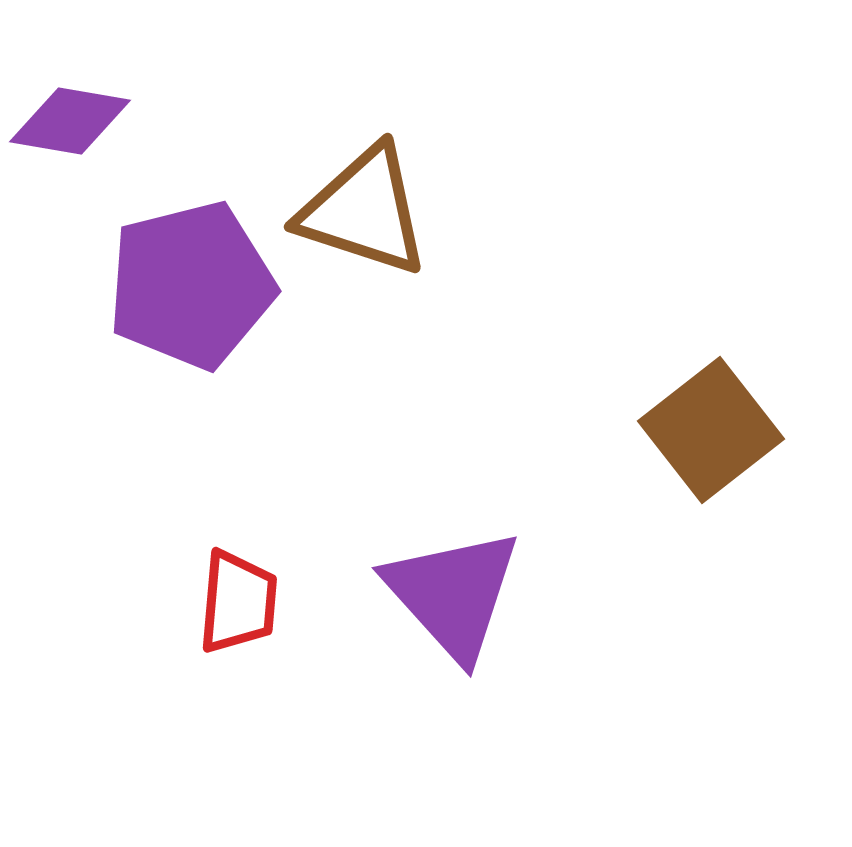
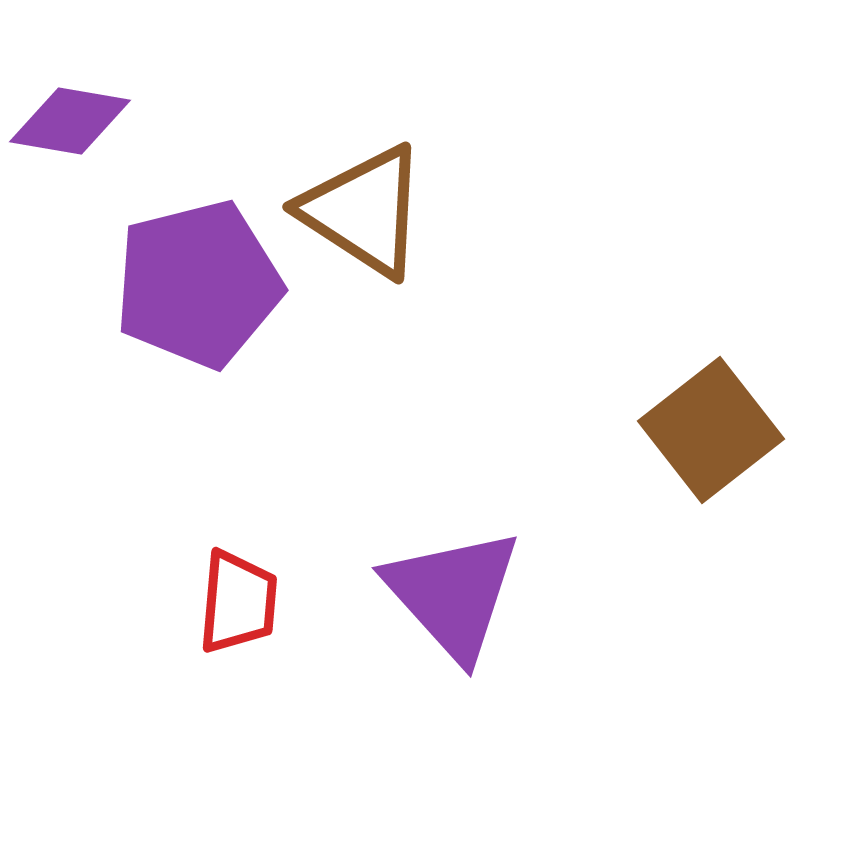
brown triangle: rotated 15 degrees clockwise
purple pentagon: moved 7 px right, 1 px up
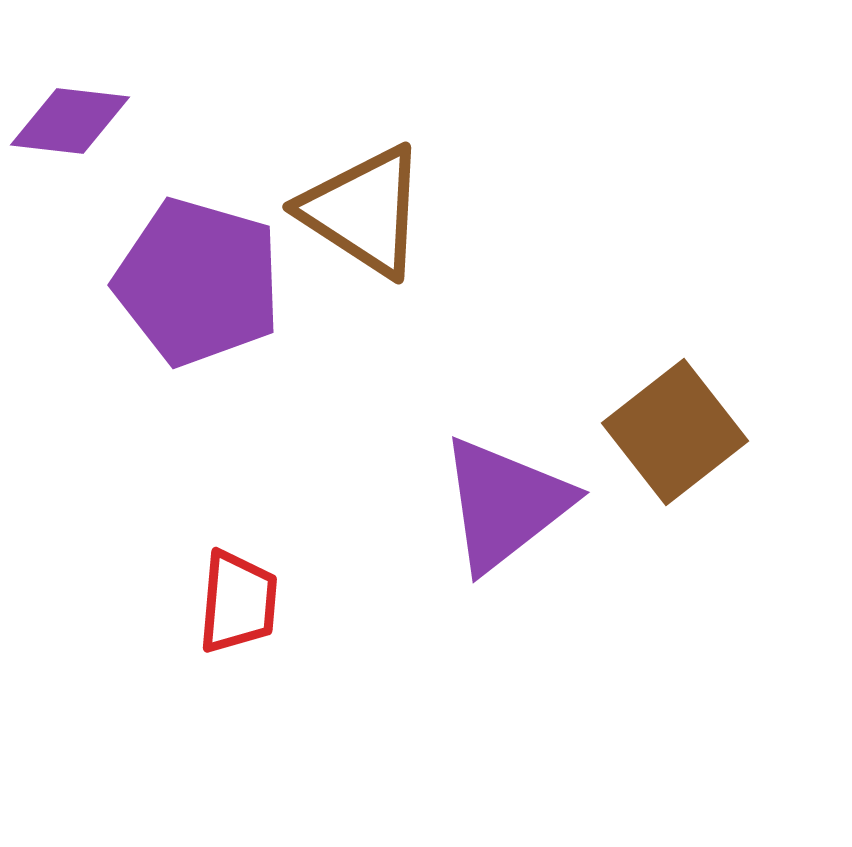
purple diamond: rotated 3 degrees counterclockwise
purple pentagon: moved 2 px up; rotated 30 degrees clockwise
brown square: moved 36 px left, 2 px down
purple triangle: moved 52 px right, 90 px up; rotated 34 degrees clockwise
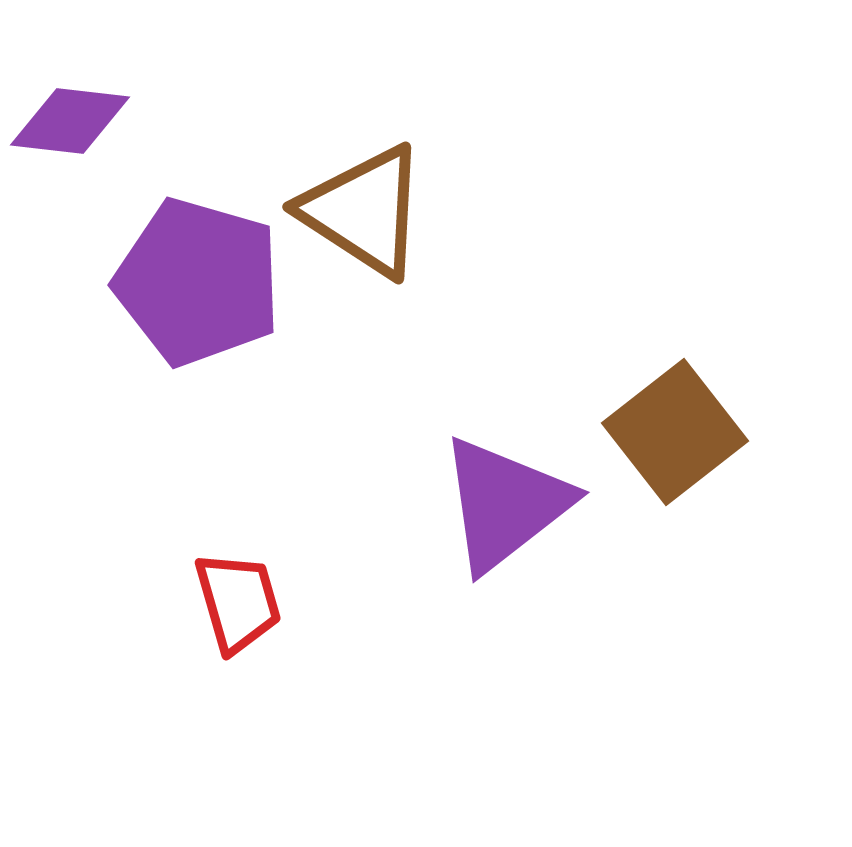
red trapezoid: rotated 21 degrees counterclockwise
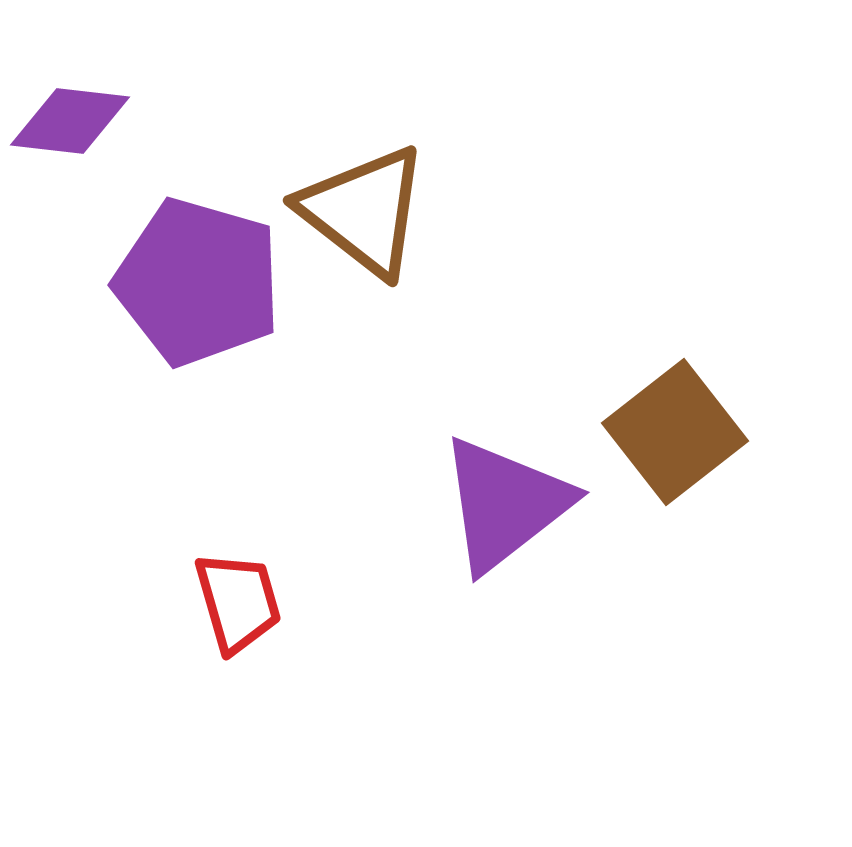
brown triangle: rotated 5 degrees clockwise
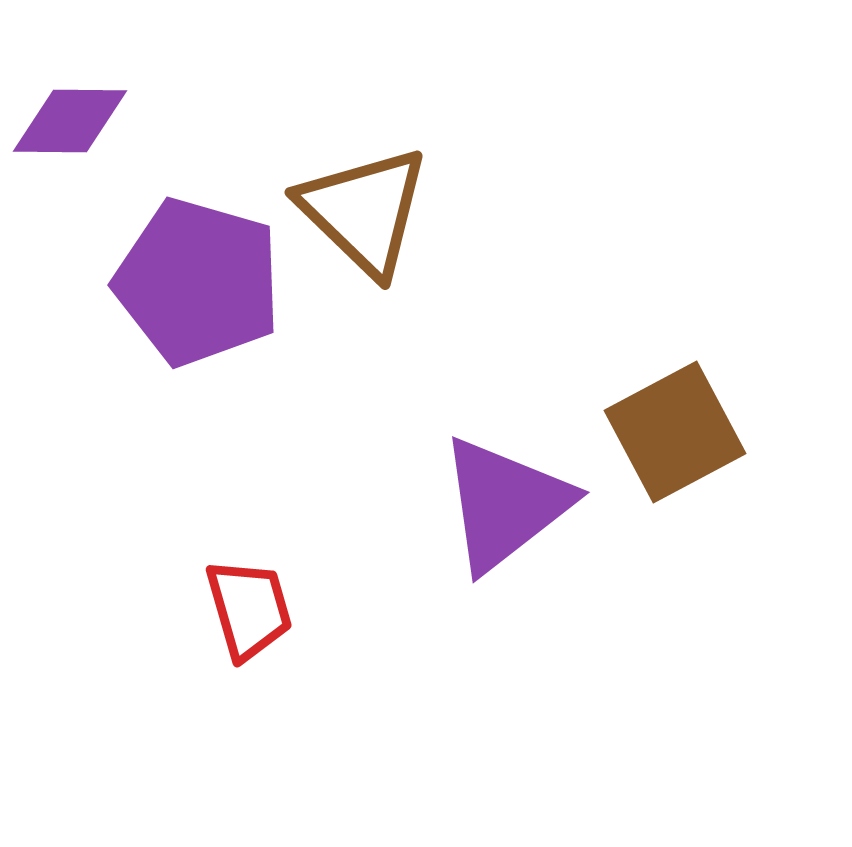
purple diamond: rotated 6 degrees counterclockwise
brown triangle: rotated 6 degrees clockwise
brown square: rotated 10 degrees clockwise
red trapezoid: moved 11 px right, 7 px down
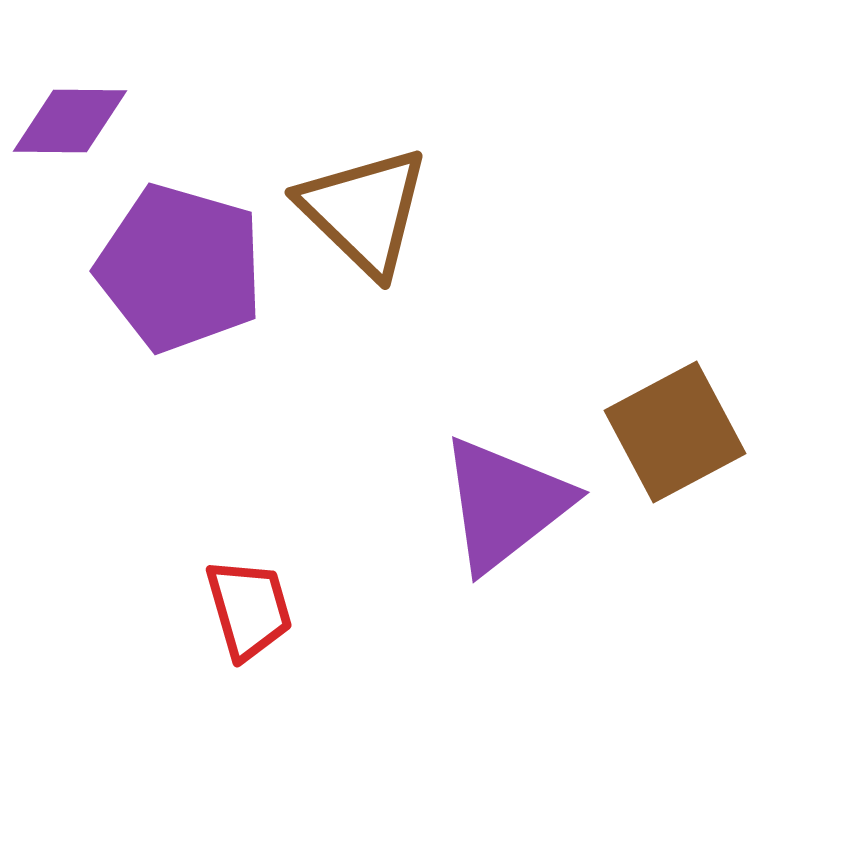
purple pentagon: moved 18 px left, 14 px up
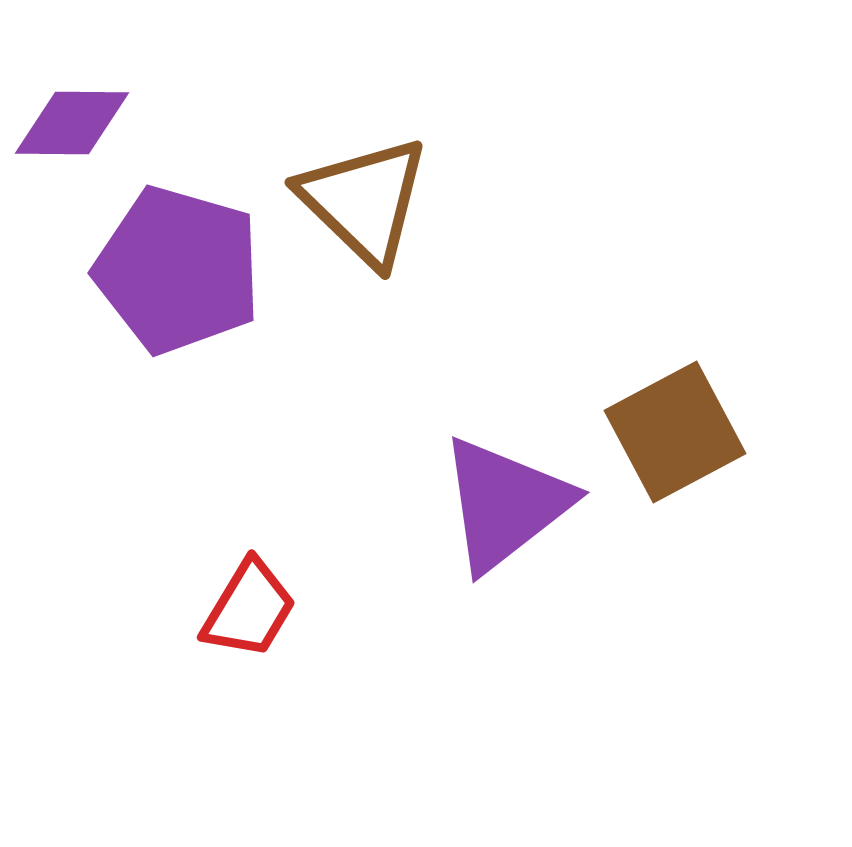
purple diamond: moved 2 px right, 2 px down
brown triangle: moved 10 px up
purple pentagon: moved 2 px left, 2 px down
red trapezoid: rotated 47 degrees clockwise
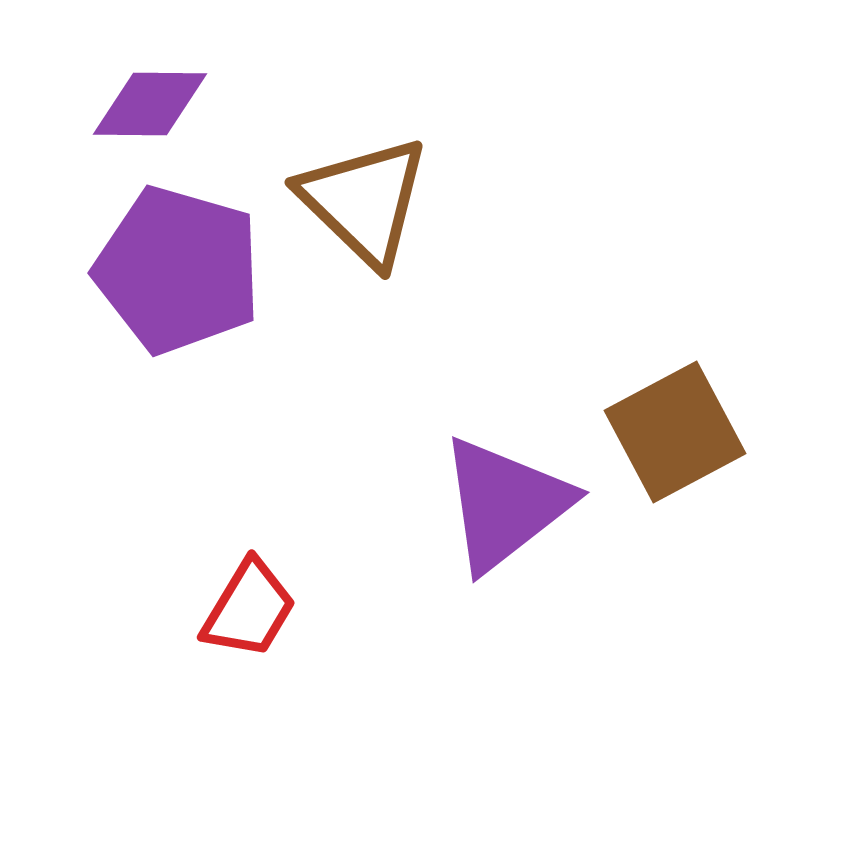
purple diamond: moved 78 px right, 19 px up
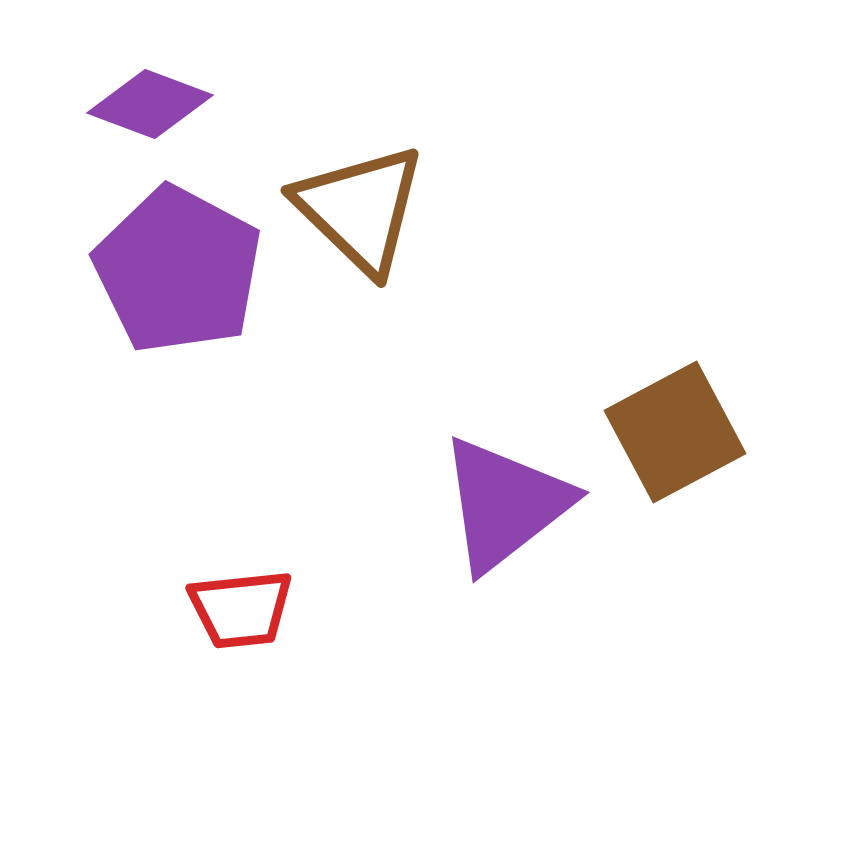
purple diamond: rotated 20 degrees clockwise
brown triangle: moved 4 px left, 8 px down
purple pentagon: rotated 12 degrees clockwise
red trapezoid: moved 8 px left; rotated 53 degrees clockwise
